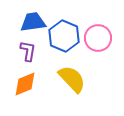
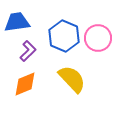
blue trapezoid: moved 16 px left
purple L-shape: rotated 35 degrees clockwise
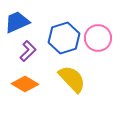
blue trapezoid: rotated 16 degrees counterclockwise
blue hexagon: moved 2 px down; rotated 20 degrees clockwise
orange diamond: rotated 52 degrees clockwise
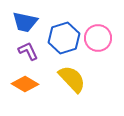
blue trapezoid: moved 8 px right; rotated 144 degrees counterclockwise
purple L-shape: rotated 70 degrees counterclockwise
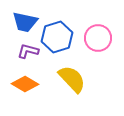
blue hexagon: moved 7 px left, 1 px up
purple L-shape: rotated 50 degrees counterclockwise
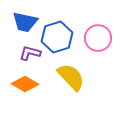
purple L-shape: moved 2 px right, 2 px down
yellow semicircle: moved 1 px left, 2 px up
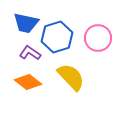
blue trapezoid: moved 1 px right, 1 px down
purple L-shape: rotated 20 degrees clockwise
orange diamond: moved 3 px right, 2 px up; rotated 8 degrees clockwise
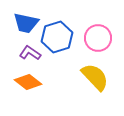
yellow semicircle: moved 24 px right
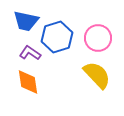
blue trapezoid: moved 2 px up
yellow semicircle: moved 2 px right, 2 px up
orange diamond: rotated 44 degrees clockwise
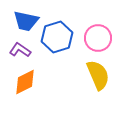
purple L-shape: moved 10 px left, 3 px up
yellow semicircle: moved 1 px right; rotated 20 degrees clockwise
orange diamond: moved 3 px left; rotated 72 degrees clockwise
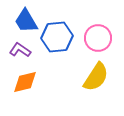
blue trapezoid: rotated 48 degrees clockwise
blue hexagon: rotated 12 degrees clockwise
yellow semicircle: moved 2 px left, 2 px down; rotated 56 degrees clockwise
orange diamond: rotated 12 degrees clockwise
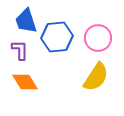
blue trapezoid: rotated 12 degrees clockwise
purple L-shape: rotated 55 degrees clockwise
orange diamond: rotated 72 degrees clockwise
